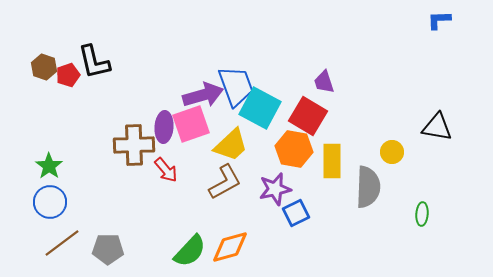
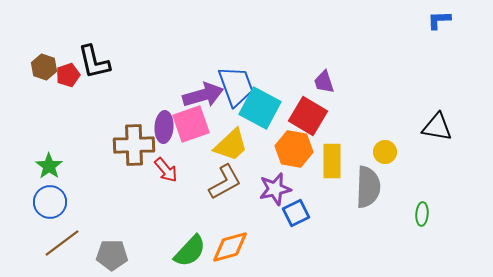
yellow circle: moved 7 px left
gray pentagon: moved 4 px right, 6 px down
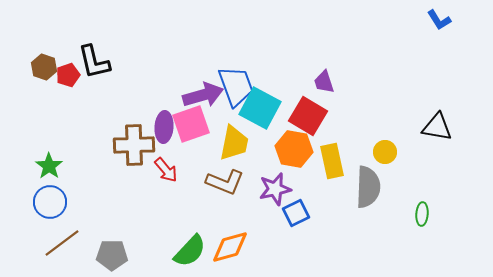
blue L-shape: rotated 120 degrees counterclockwise
yellow trapezoid: moved 3 px right, 2 px up; rotated 36 degrees counterclockwise
yellow rectangle: rotated 12 degrees counterclockwise
brown L-shape: rotated 51 degrees clockwise
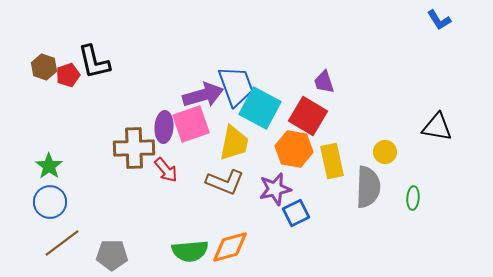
brown cross: moved 3 px down
green ellipse: moved 9 px left, 16 px up
green semicircle: rotated 42 degrees clockwise
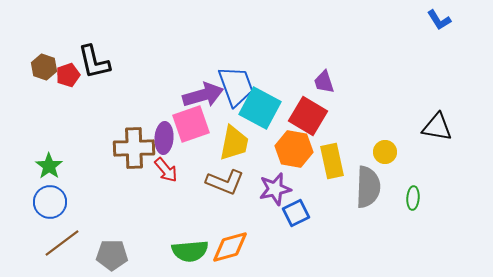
purple ellipse: moved 11 px down
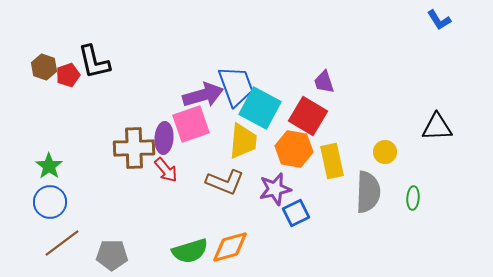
black triangle: rotated 12 degrees counterclockwise
yellow trapezoid: moved 9 px right, 2 px up; rotated 6 degrees counterclockwise
gray semicircle: moved 5 px down
green semicircle: rotated 12 degrees counterclockwise
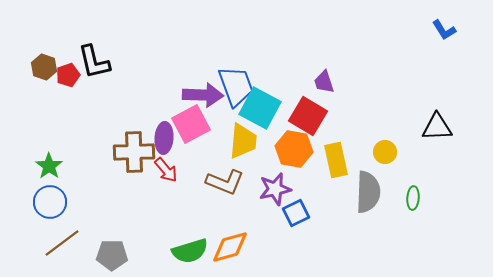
blue L-shape: moved 5 px right, 10 px down
purple arrow: rotated 18 degrees clockwise
pink square: rotated 9 degrees counterclockwise
brown cross: moved 4 px down
yellow rectangle: moved 4 px right, 1 px up
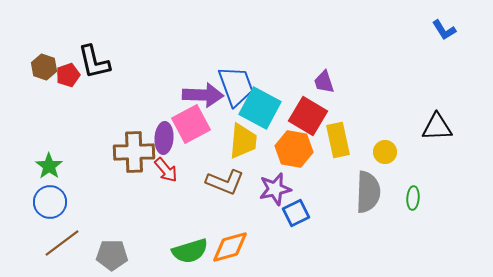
yellow rectangle: moved 2 px right, 20 px up
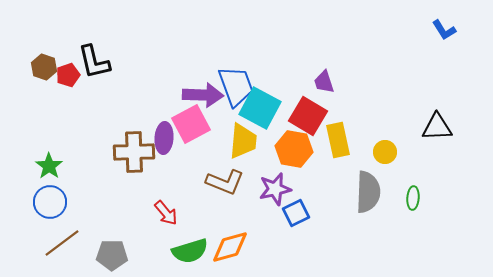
red arrow: moved 43 px down
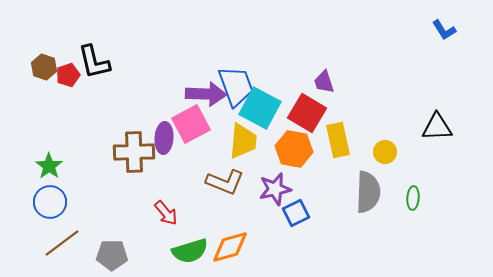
purple arrow: moved 3 px right, 1 px up
red square: moved 1 px left, 3 px up
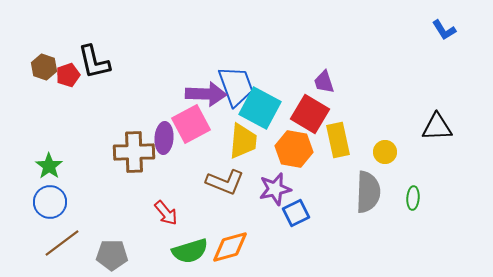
red square: moved 3 px right, 1 px down
